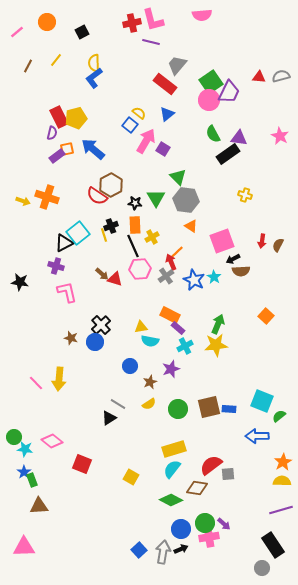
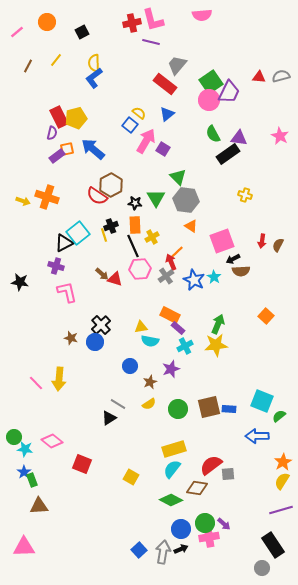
yellow semicircle at (282, 481): rotated 60 degrees counterclockwise
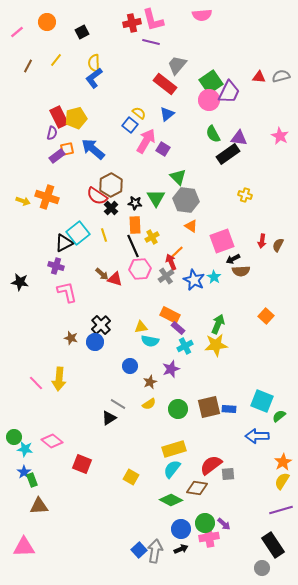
black cross at (111, 226): moved 18 px up; rotated 24 degrees counterclockwise
gray arrow at (163, 552): moved 8 px left, 1 px up
